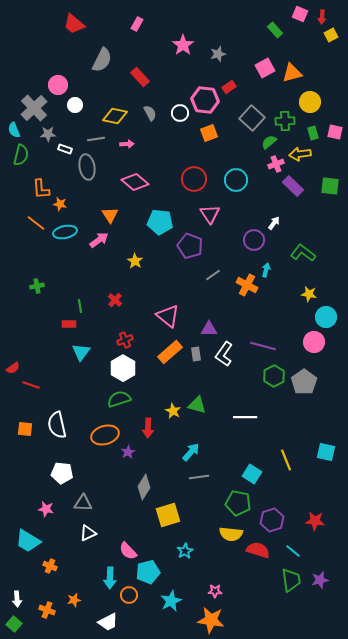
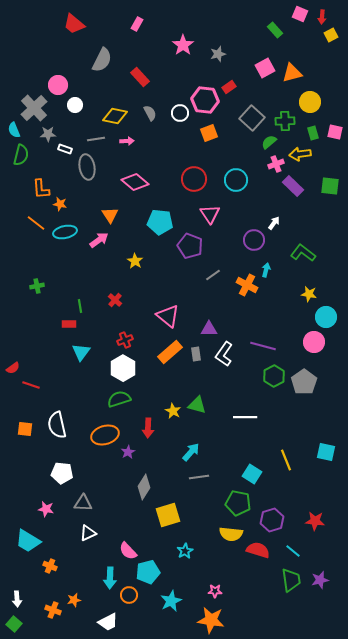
pink arrow at (127, 144): moved 3 px up
orange cross at (47, 610): moved 6 px right
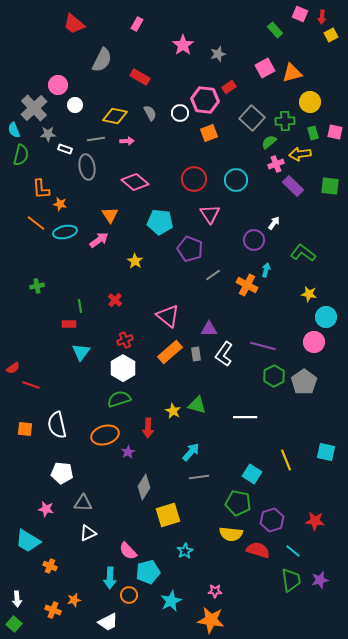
red rectangle at (140, 77): rotated 18 degrees counterclockwise
purple pentagon at (190, 246): moved 3 px down
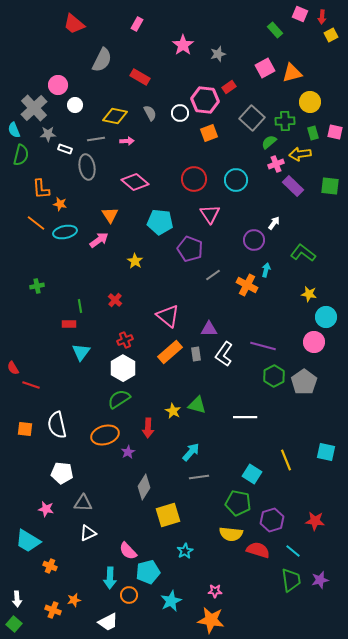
red semicircle at (13, 368): rotated 96 degrees clockwise
green semicircle at (119, 399): rotated 15 degrees counterclockwise
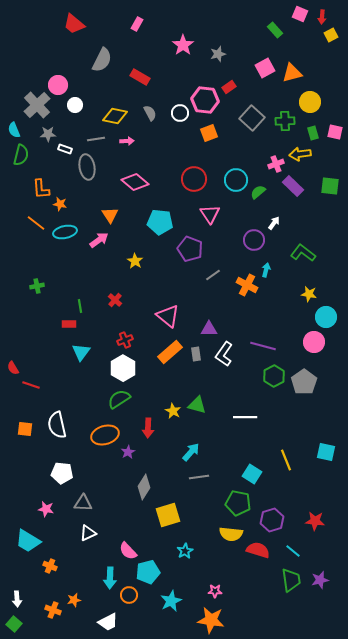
gray cross at (34, 108): moved 3 px right, 3 px up
green semicircle at (269, 142): moved 11 px left, 50 px down
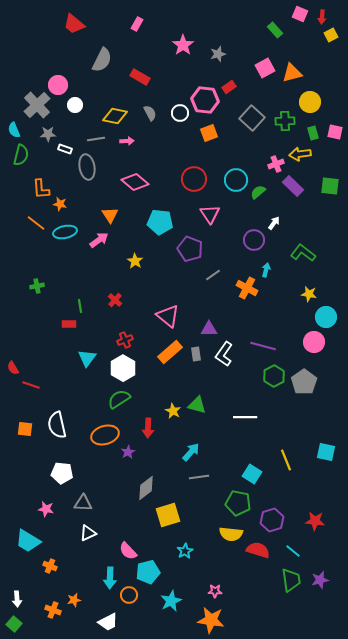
orange cross at (247, 285): moved 3 px down
cyan triangle at (81, 352): moved 6 px right, 6 px down
gray diamond at (144, 487): moved 2 px right, 1 px down; rotated 20 degrees clockwise
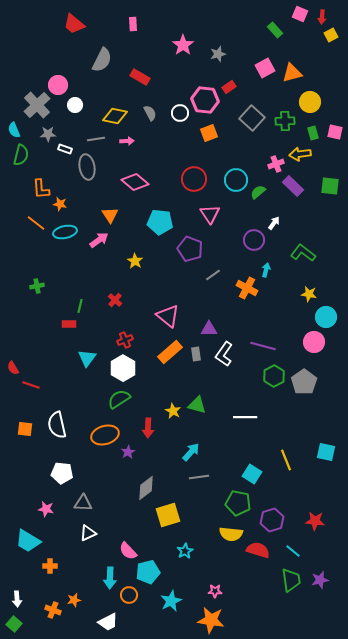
pink rectangle at (137, 24): moved 4 px left; rotated 32 degrees counterclockwise
green line at (80, 306): rotated 24 degrees clockwise
orange cross at (50, 566): rotated 24 degrees counterclockwise
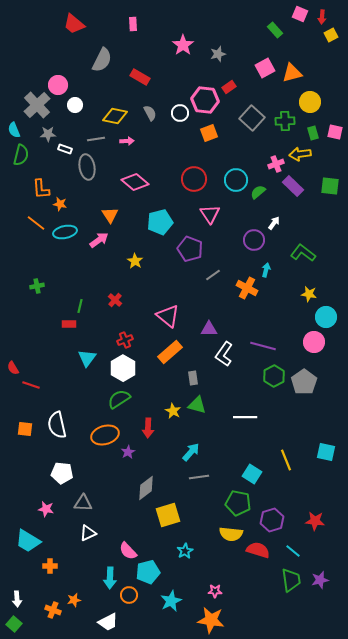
cyan pentagon at (160, 222): rotated 20 degrees counterclockwise
gray rectangle at (196, 354): moved 3 px left, 24 px down
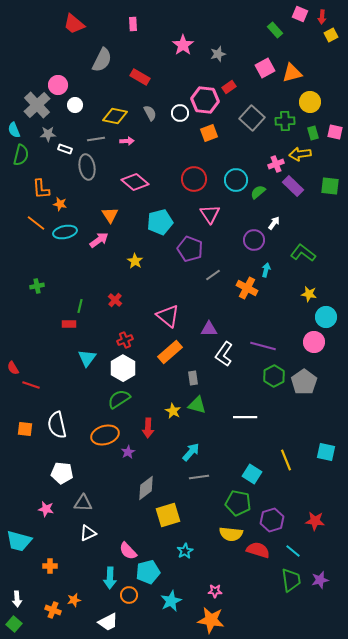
cyan trapezoid at (28, 541): moved 9 px left; rotated 16 degrees counterclockwise
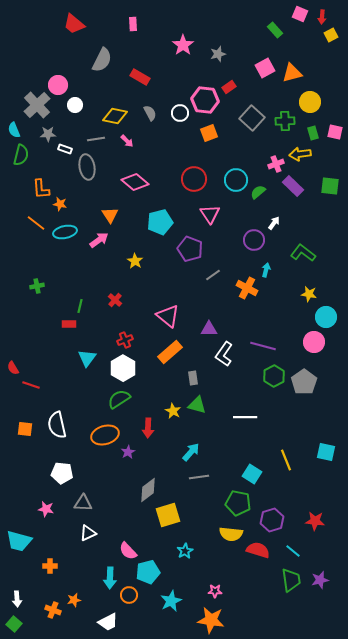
pink arrow at (127, 141): rotated 48 degrees clockwise
gray diamond at (146, 488): moved 2 px right, 2 px down
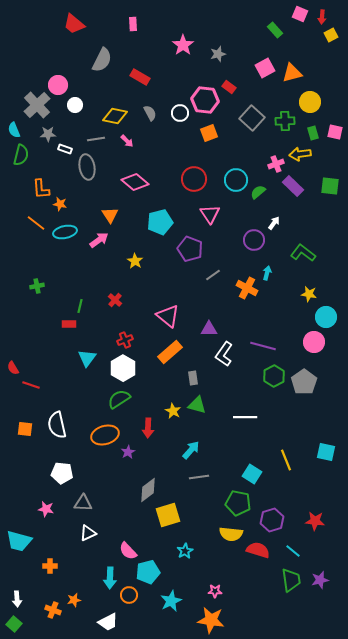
red rectangle at (229, 87): rotated 72 degrees clockwise
cyan arrow at (266, 270): moved 1 px right, 3 px down
cyan arrow at (191, 452): moved 2 px up
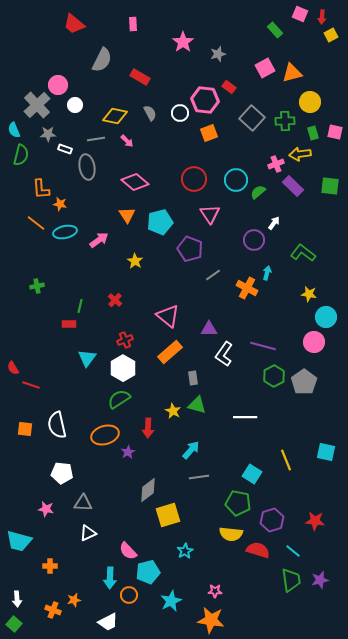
pink star at (183, 45): moved 3 px up
orange triangle at (110, 215): moved 17 px right
